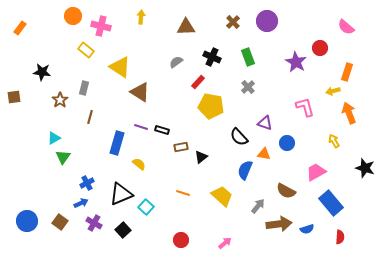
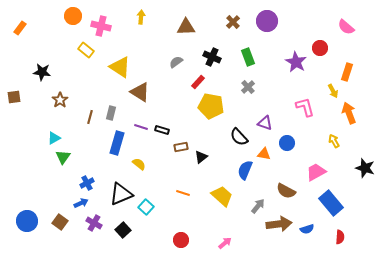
gray rectangle at (84, 88): moved 27 px right, 25 px down
yellow arrow at (333, 91): rotated 104 degrees counterclockwise
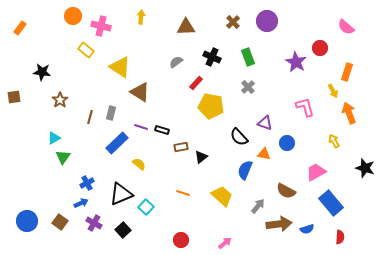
red rectangle at (198, 82): moved 2 px left, 1 px down
blue rectangle at (117, 143): rotated 30 degrees clockwise
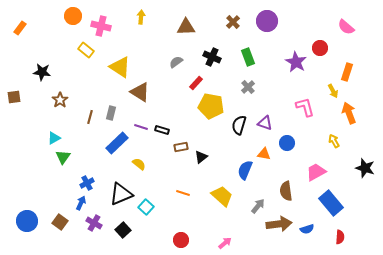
black semicircle at (239, 137): moved 12 px up; rotated 60 degrees clockwise
brown semicircle at (286, 191): rotated 54 degrees clockwise
blue arrow at (81, 203): rotated 40 degrees counterclockwise
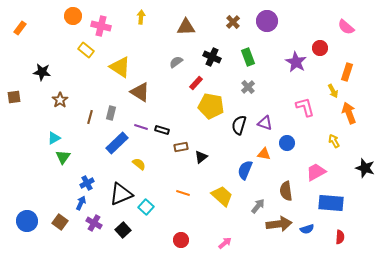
blue rectangle at (331, 203): rotated 45 degrees counterclockwise
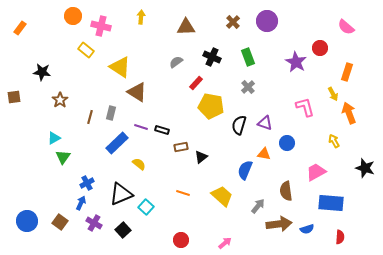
yellow arrow at (333, 91): moved 3 px down
brown triangle at (140, 92): moved 3 px left
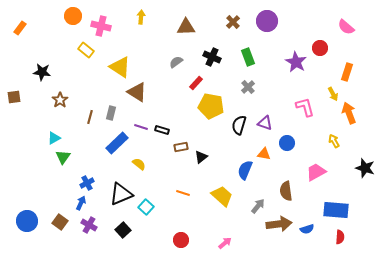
blue rectangle at (331, 203): moved 5 px right, 7 px down
purple cross at (94, 223): moved 5 px left, 2 px down
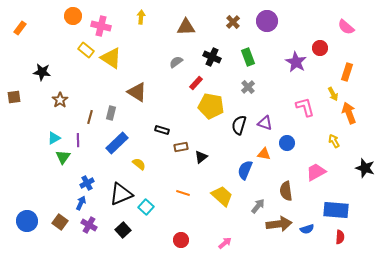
yellow triangle at (120, 67): moved 9 px left, 9 px up
purple line at (141, 127): moved 63 px left, 13 px down; rotated 72 degrees clockwise
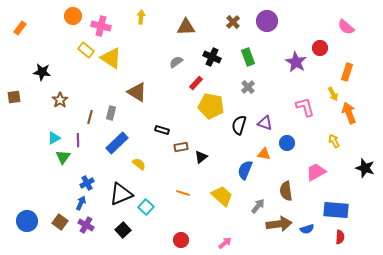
purple cross at (89, 225): moved 3 px left
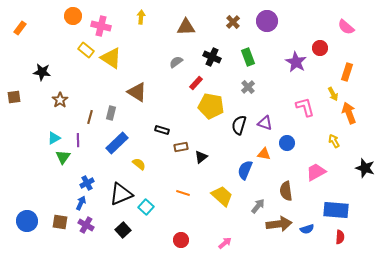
brown square at (60, 222): rotated 28 degrees counterclockwise
